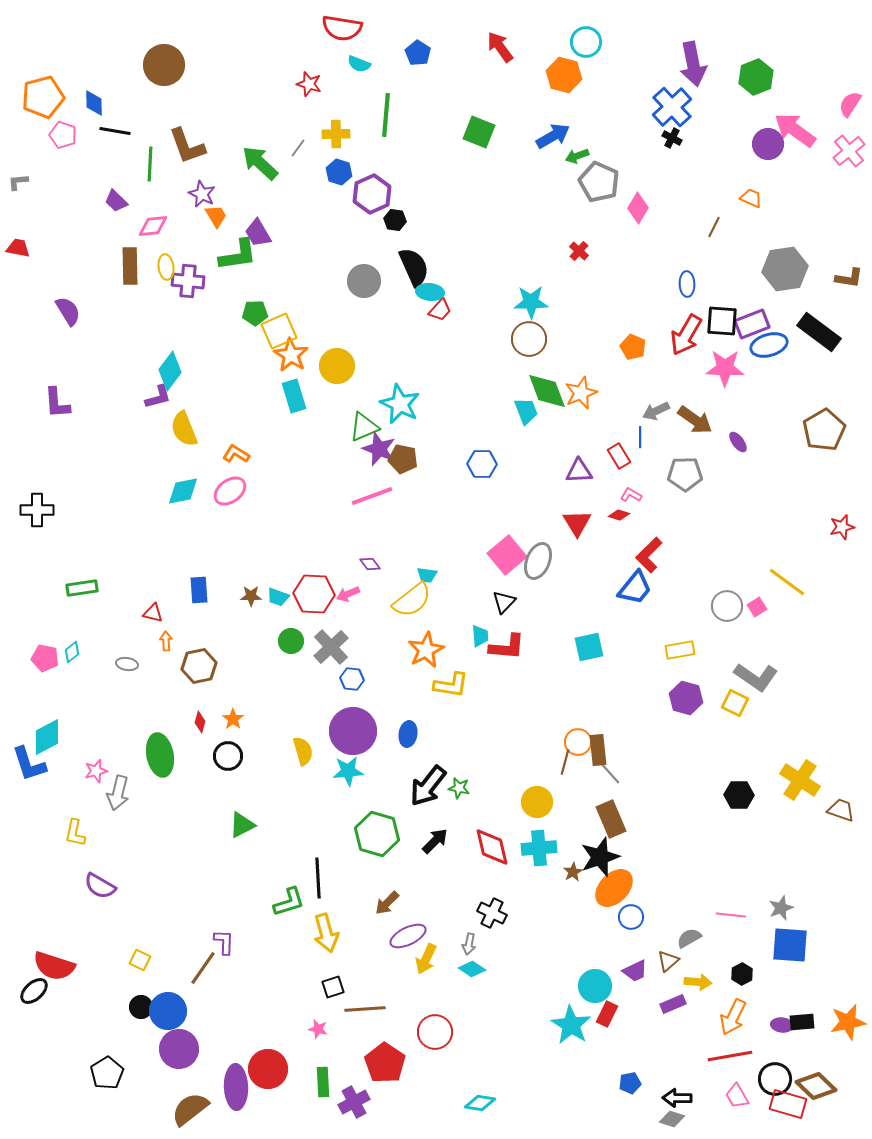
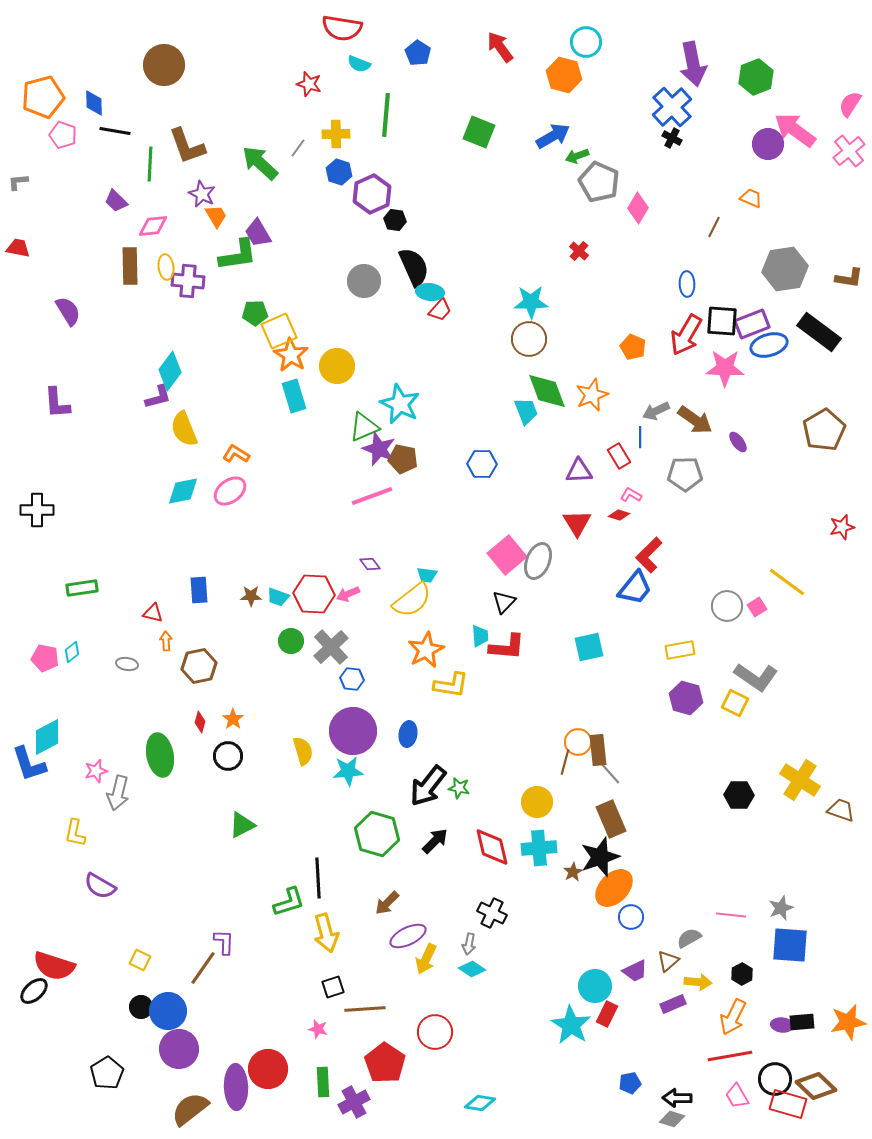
orange star at (581, 393): moved 11 px right, 2 px down
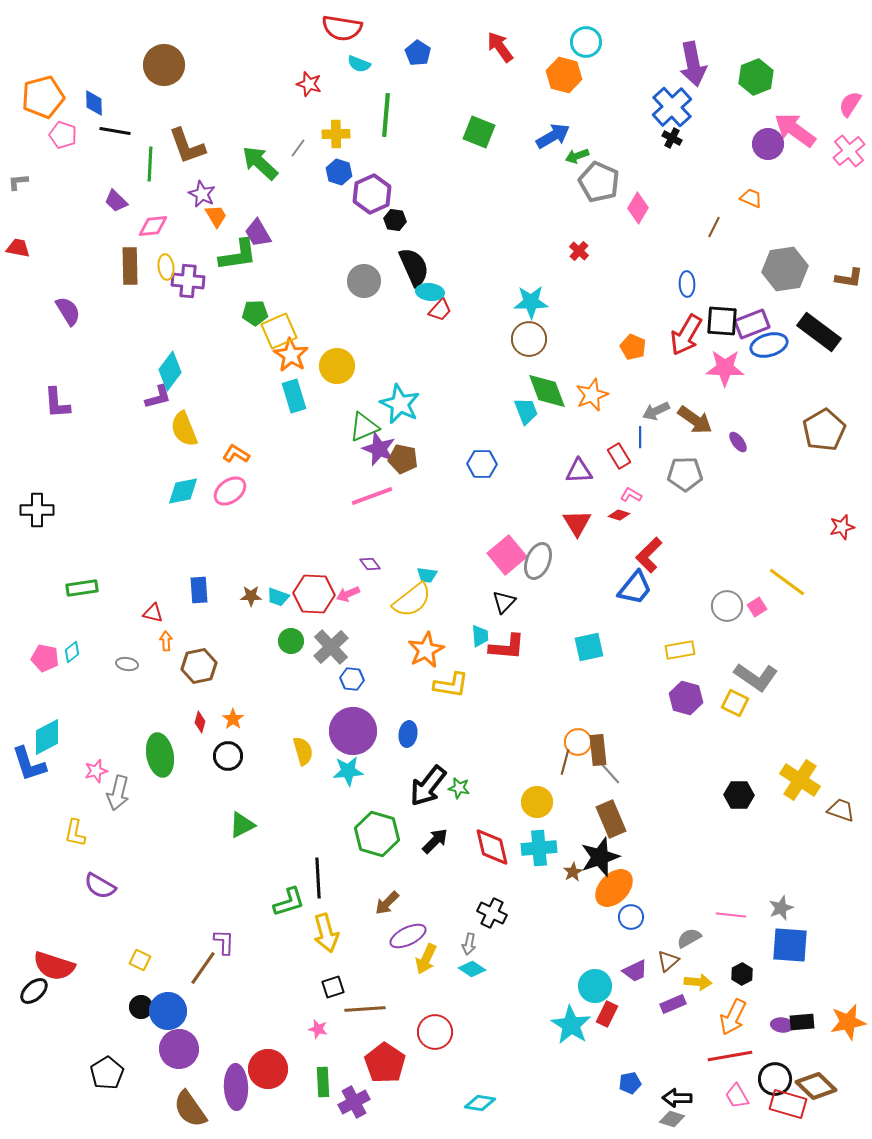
brown semicircle at (190, 1109): rotated 87 degrees counterclockwise
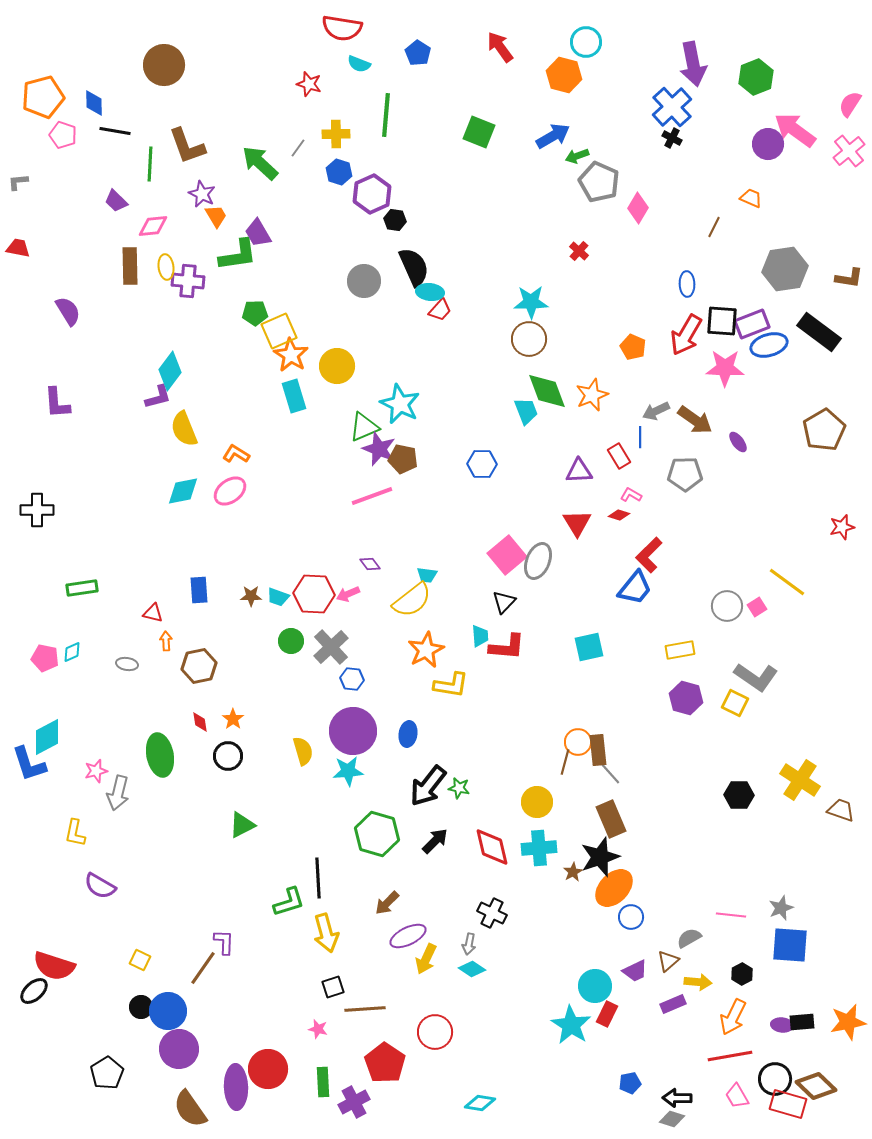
cyan diamond at (72, 652): rotated 15 degrees clockwise
red diamond at (200, 722): rotated 25 degrees counterclockwise
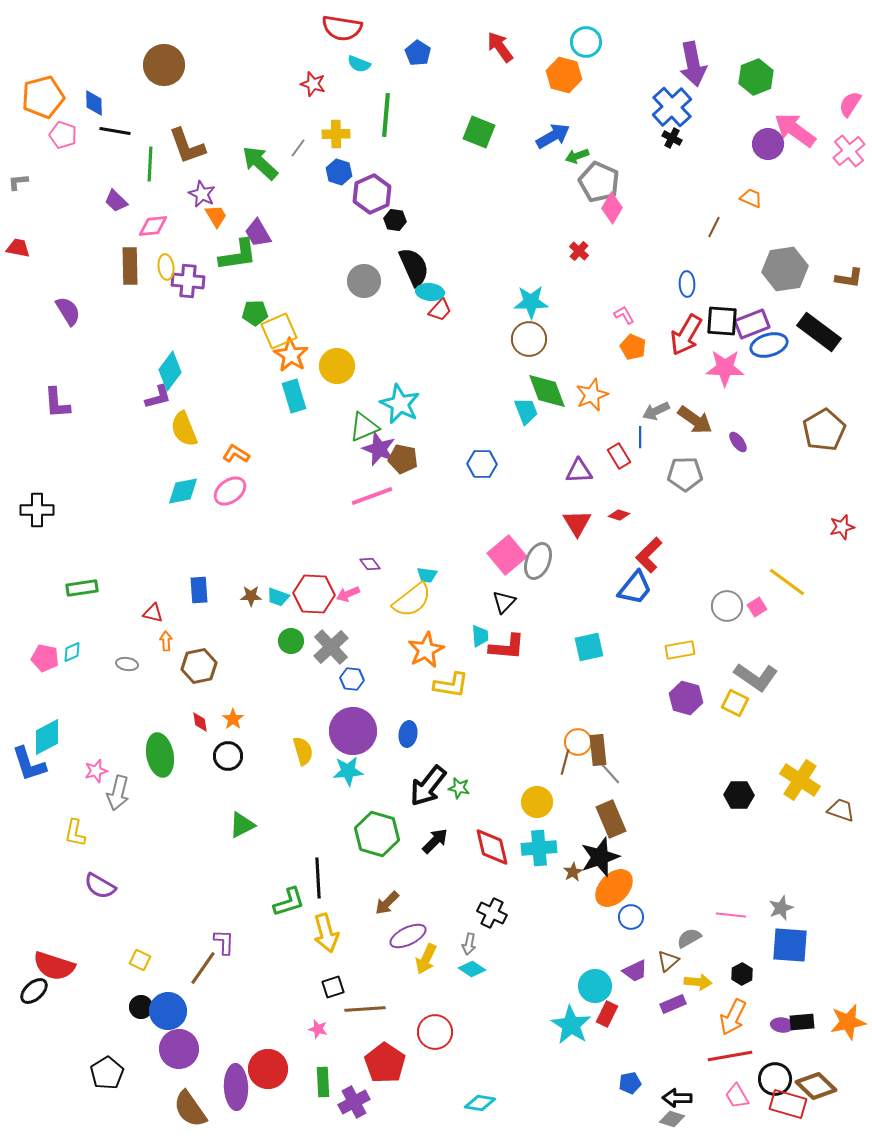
red star at (309, 84): moved 4 px right
pink diamond at (638, 208): moved 26 px left
pink L-shape at (631, 495): moved 7 px left, 180 px up; rotated 30 degrees clockwise
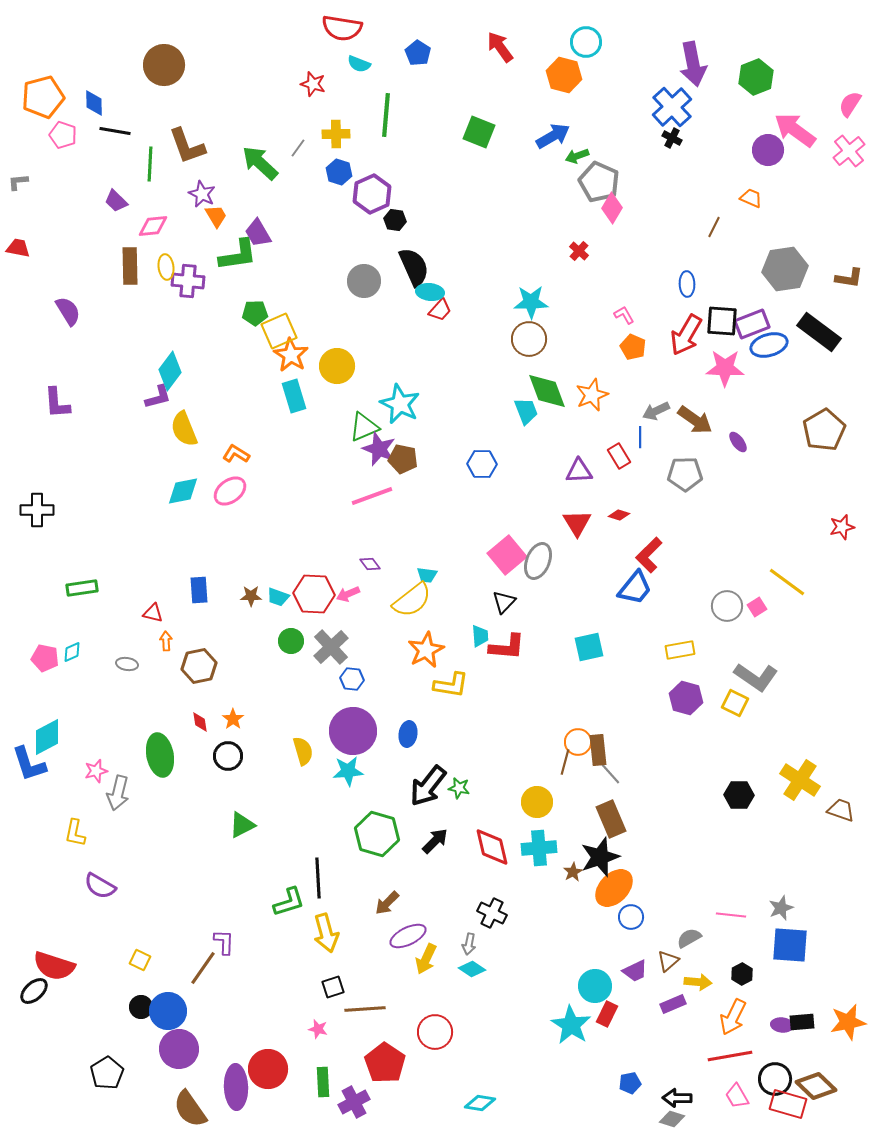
purple circle at (768, 144): moved 6 px down
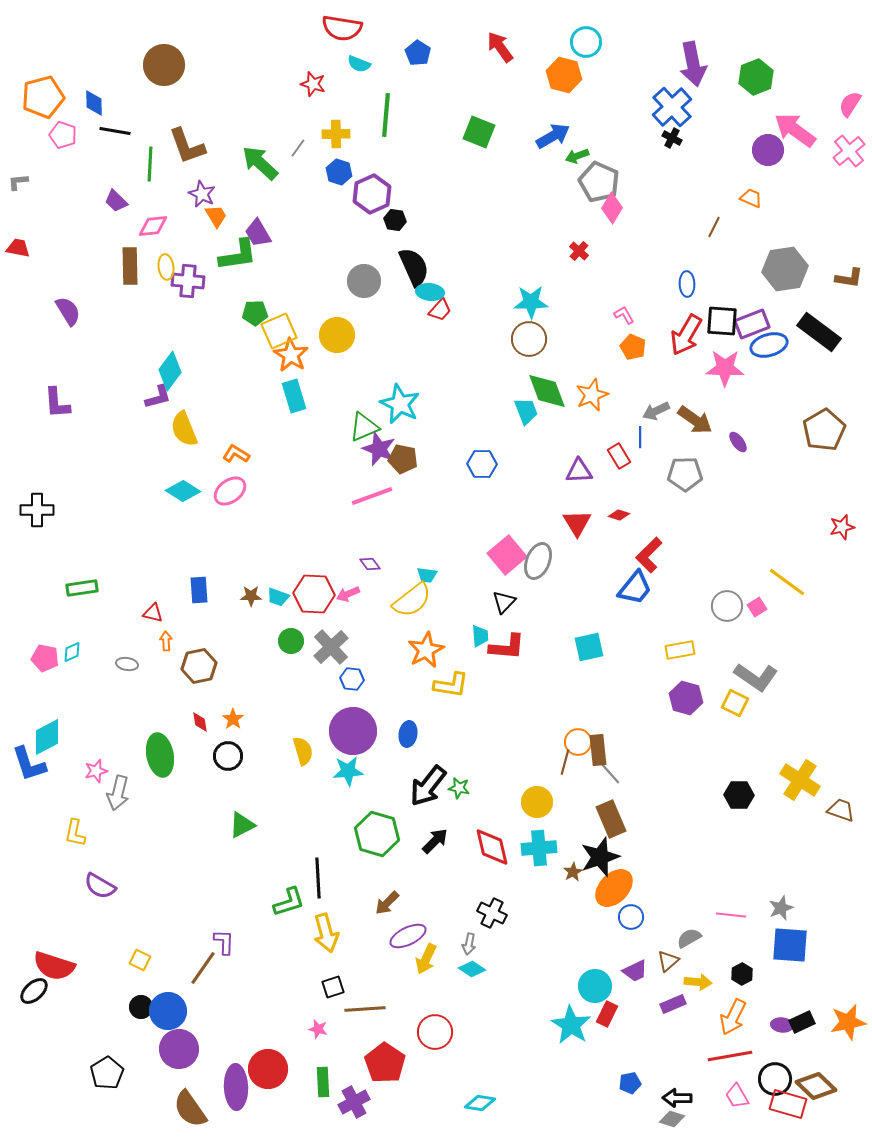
yellow circle at (337, 366): moved 31 px up
cyan diamond at (183, 491): rotated 44 degrees clockwise
black rectangle at (802, 1022): rotated 20 degrees counterclockwise
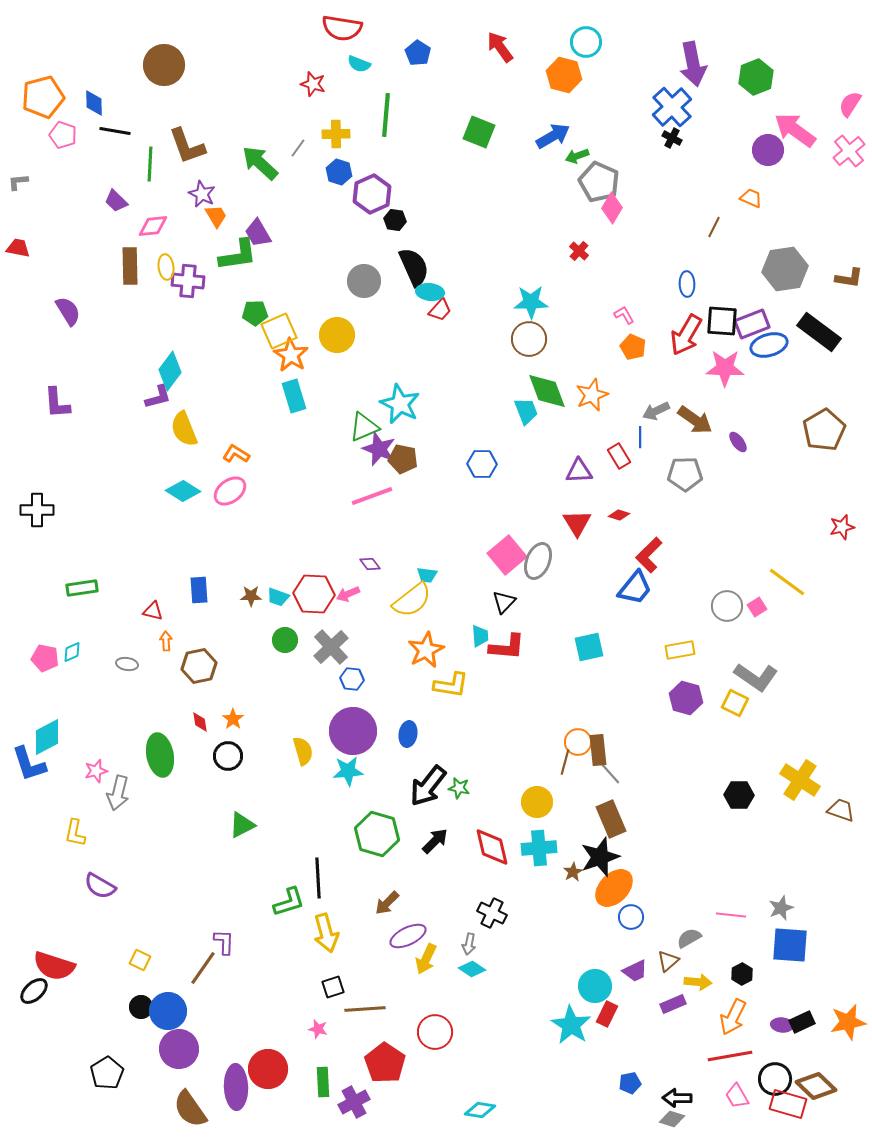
red triangle at (153, 613): moved 2 px up
green circle at (291, 641): moved 6 px left, 1 px up
cyan diamond at (480, 1103): moved 7 px down
